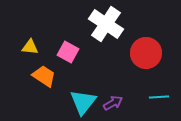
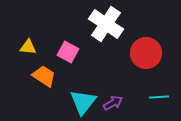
yellow triangle: moved 2 px left
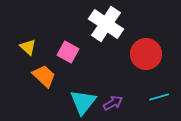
yellow triangle: rotated 36 degrees clockwise
red circle: moved 1 px down
orange trapezoid: rotated 10 degrees clockwise
cyan line: rotated 12 degrees counterclockwise
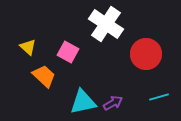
cyan triangle: rotated 40 degrees clockwise
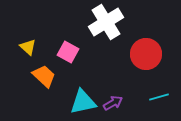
white cross: moved 2 px up; rotated 24 degrees clockwise
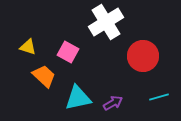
yellow triangle: rotated 24 degrees counterclockwise
red circle: moved 3 px left, 2 px down
cyan triangle: moved 5 px left, 4 px up
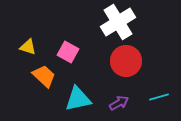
white cross: moved 12 px right
red circle: moved 17 px left, 5 px down
cyan triangle: moved 1 px down
purple arrow: moved 6 px right
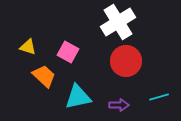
cyan triangle: moved 2 px up
purple arrow: moved 2 px down; rotated 30 degrees clockwise
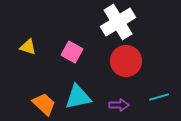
pink square: moved 4 px right
orange trapezoid: moved 28 px down
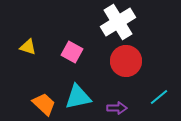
cyan line: rotated 24 degrees counterclockwise
purple arrow: moved 2 px left, 3 px down
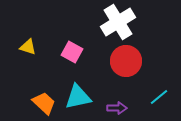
orange trapezoid: moved 1 px up
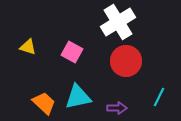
cyan line: rotated 24 degrees counterclockwise
